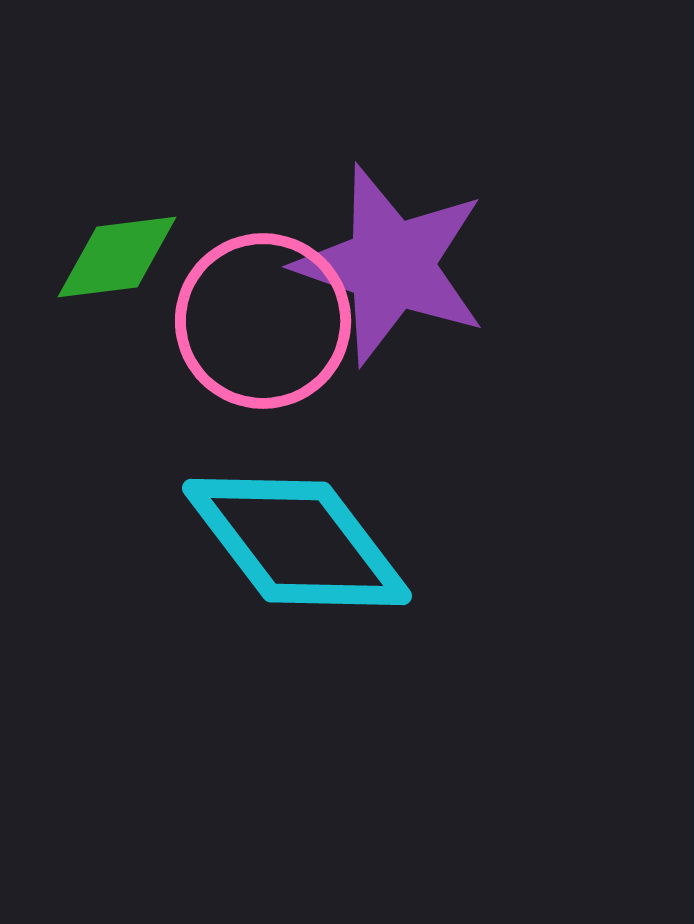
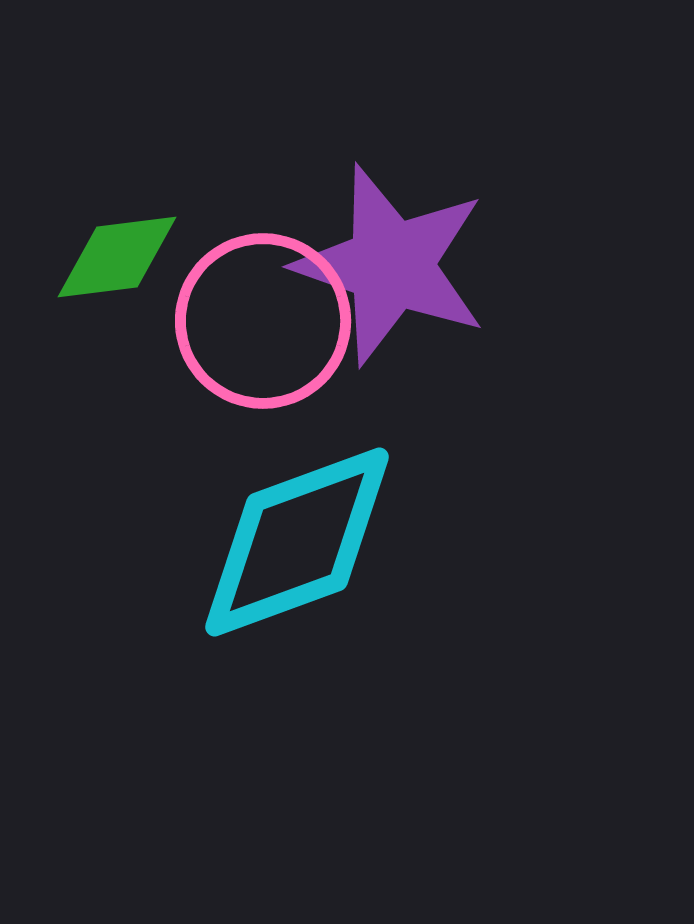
cyan diamond: rotated 73 degrees counterclockwise
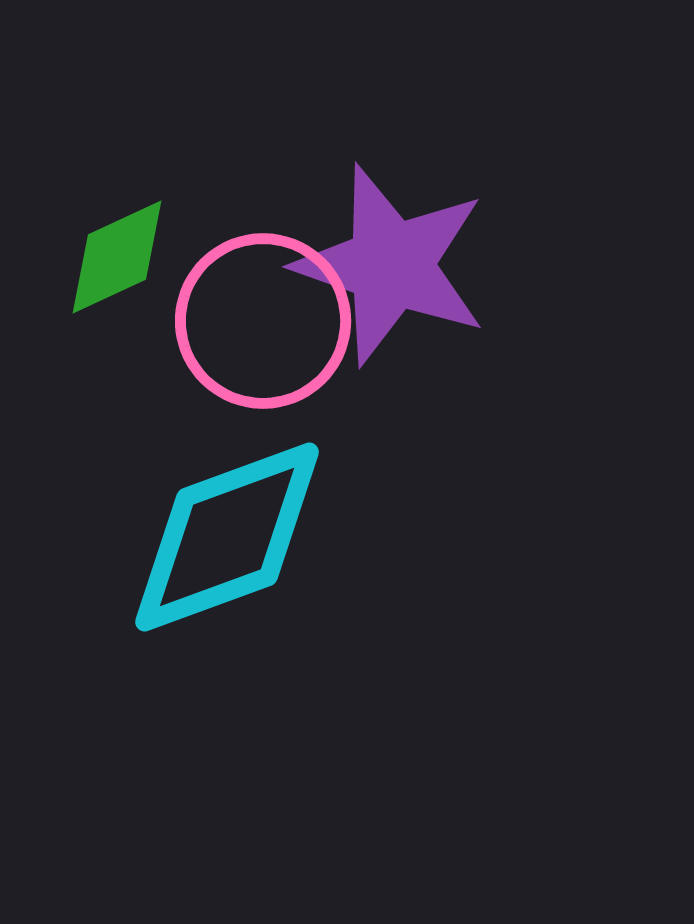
green diamond: rotated 18 degrees counterclockwise
cyan diamond: moved 70 px left, 5 px up
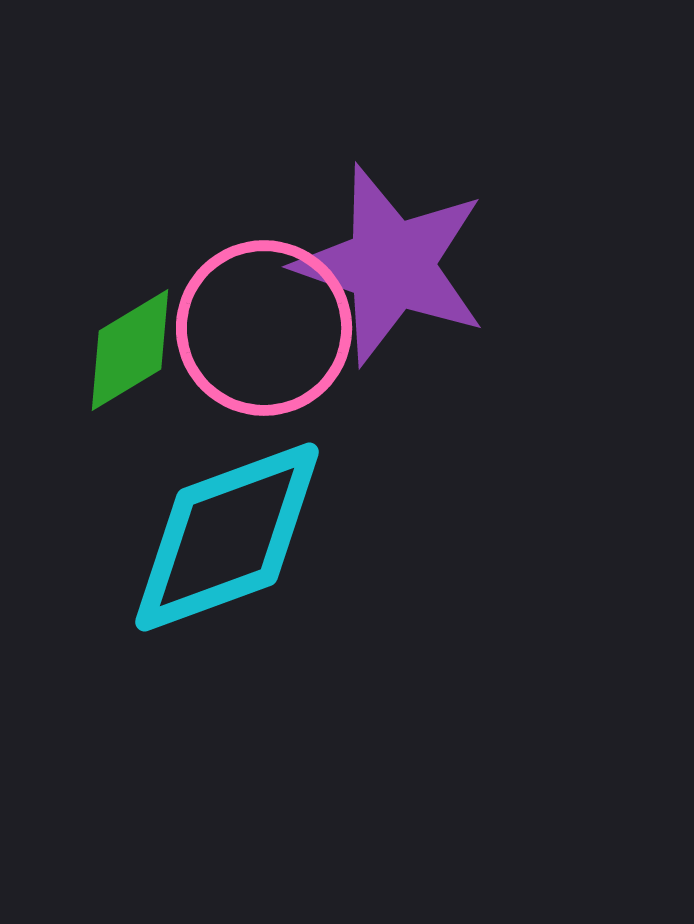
green diamond: moved 13 px right, 93 px down; rotated 6 degrees counterclockwise
pink circle: moved 1 px right, 7 px down
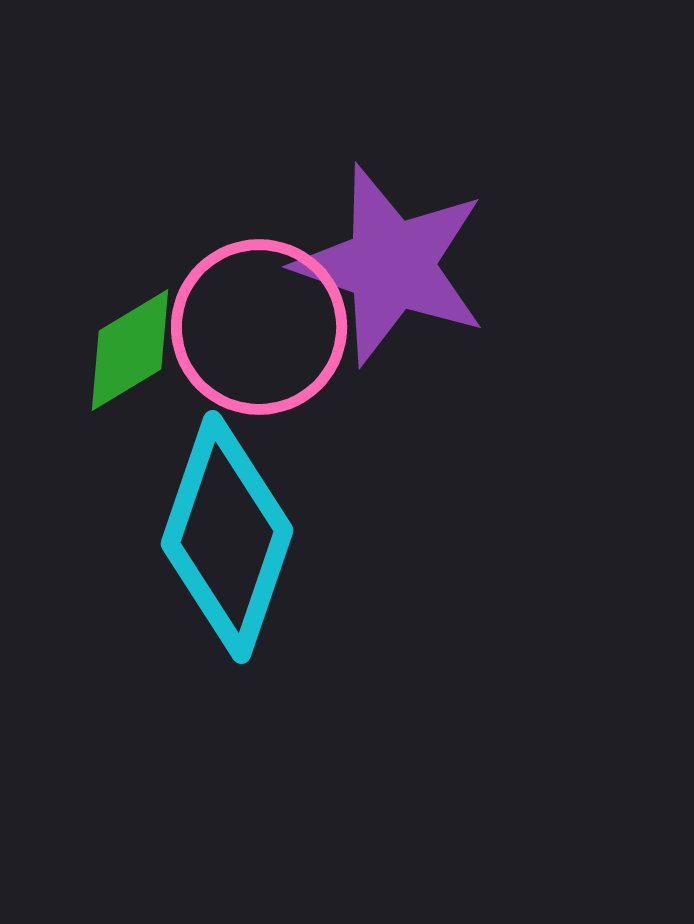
pink circle: moved 5 px left, 1 px up
cyan diamond: rotated 51 degrees counterclockwise
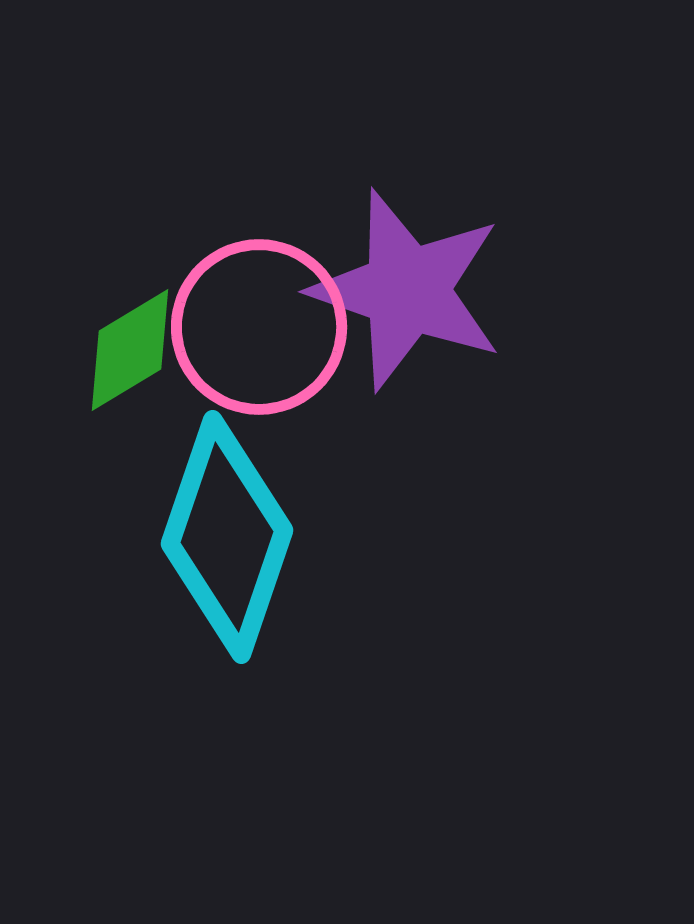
purple star: moved 16 px right, 25 px down
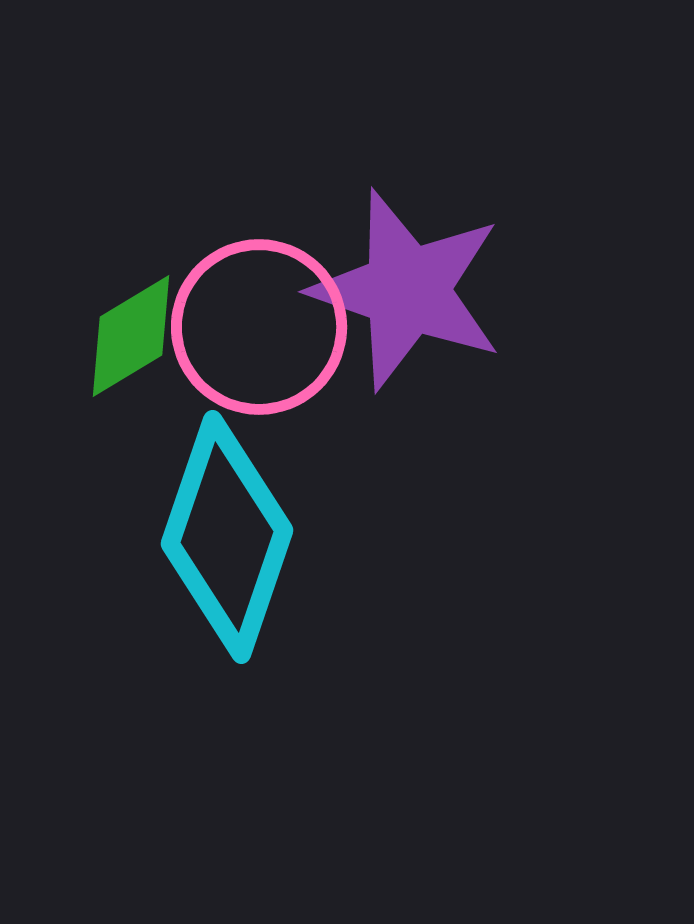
green diamond: moved 1 px right, 14 px up
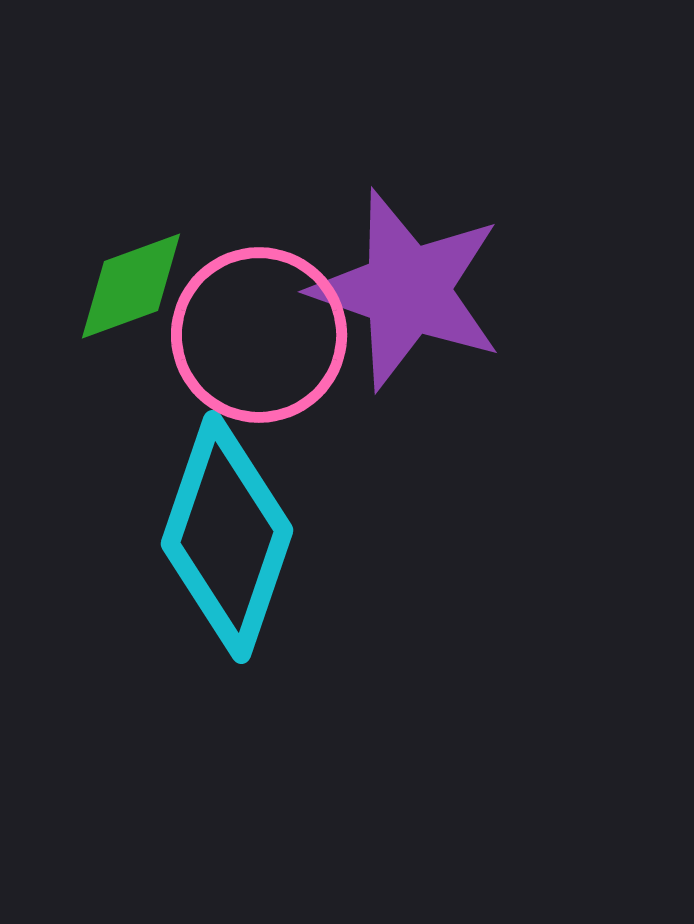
pink circle: moved 8 px down
green diamond: moved 50 px up; rotated 11 degrees clockwise
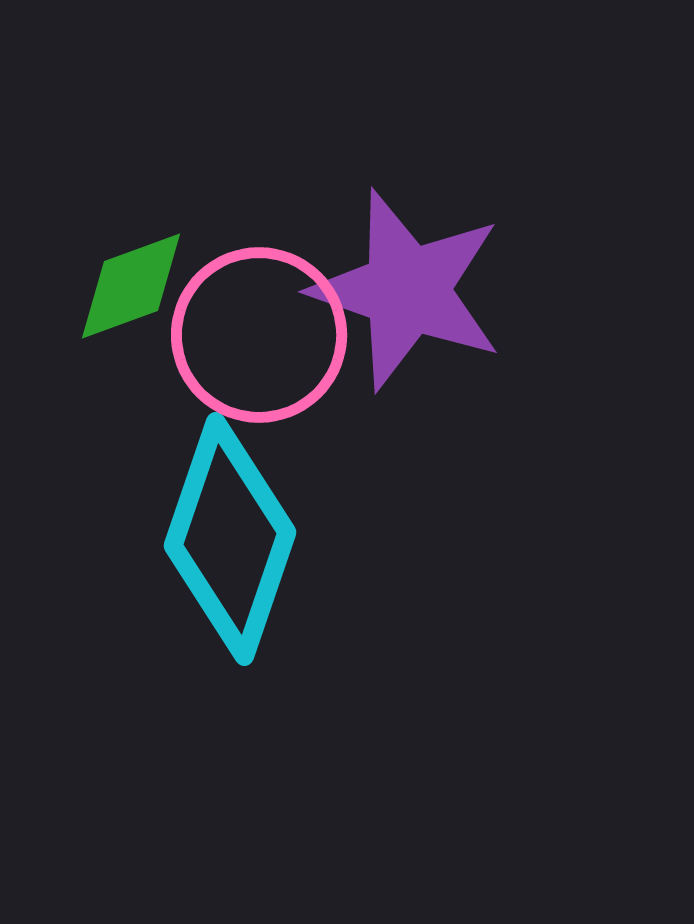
cyan diamond: moved 3 px right, 2 px down
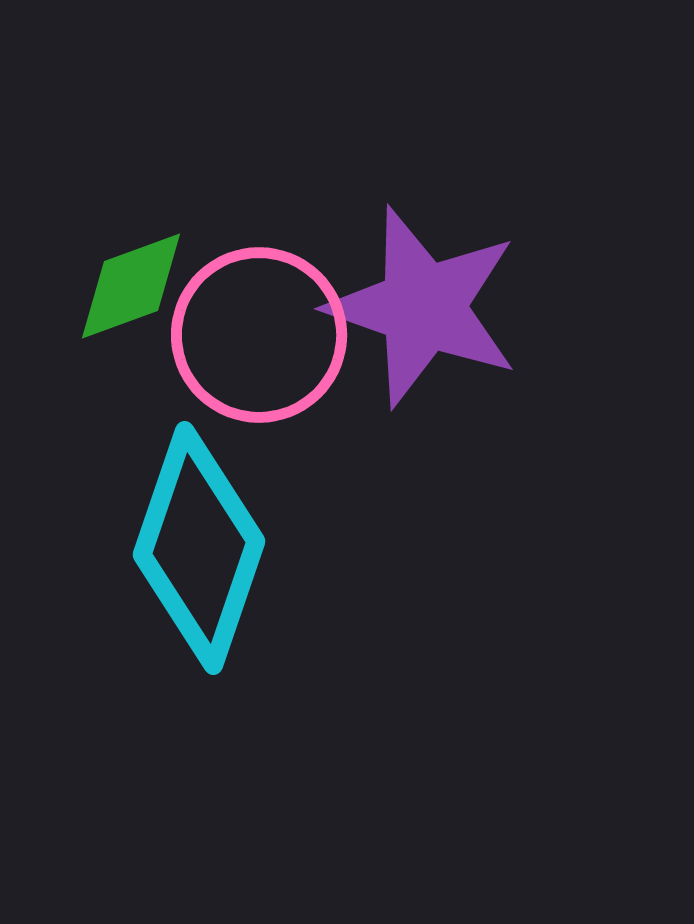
purple star: moved 16 px right, 17 px down
cyan diamond: moved 31 px left, 9 px down
